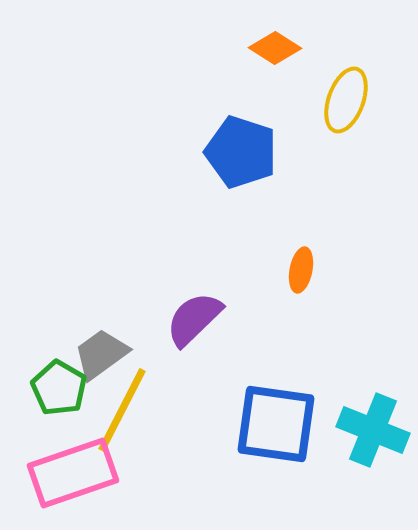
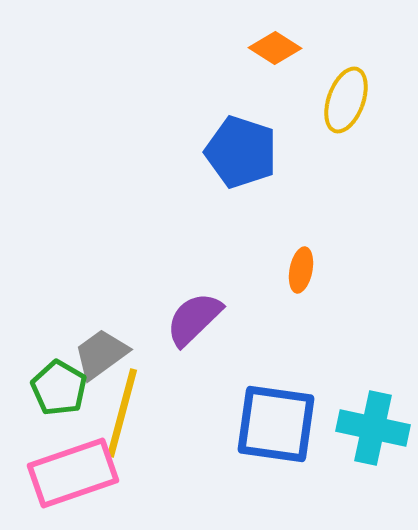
yellow line: moved 3 px down; rotated 12 degrees counterclockwise
cyan cross: moved 2 px up; rotated 10 degrees counterclockwise
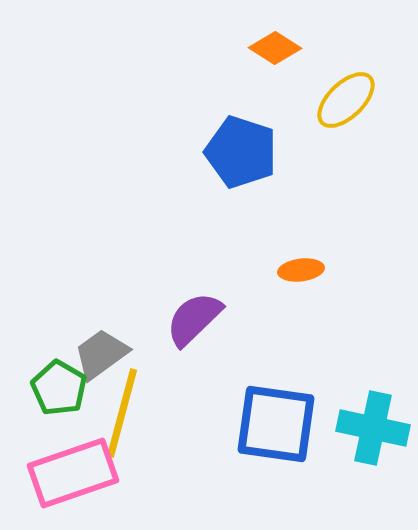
yellow ellipse: rotated 26 degrees clockwise
orange ellipse: rotated 72 degrees clockwise
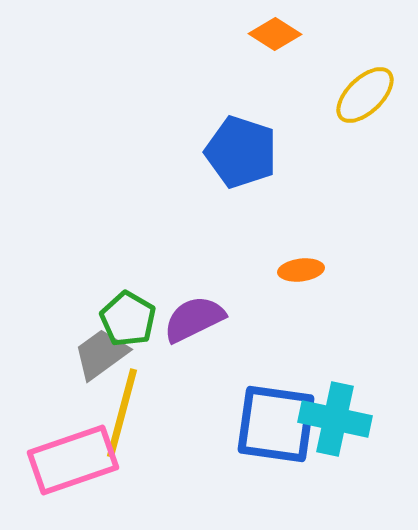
orange diamond: moved 14 px up
yellow ellipse: moved 19 px right, 5 px up
purple semicircle: rotated 18 degrees clockwise
green pentagon: moved 69 px right, 69 px up
cyan cross: moved 38 px left, 9 px up
pink rectangle: moved 13 px up
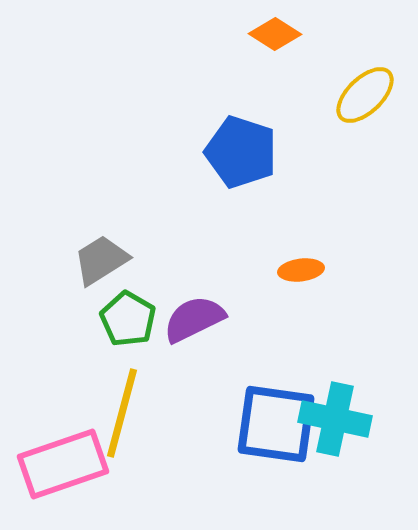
gray trapezoid: moved 94 px up; rotated 4 degrees clockwise
pink rectangle: moved 10 px left, 4 px down
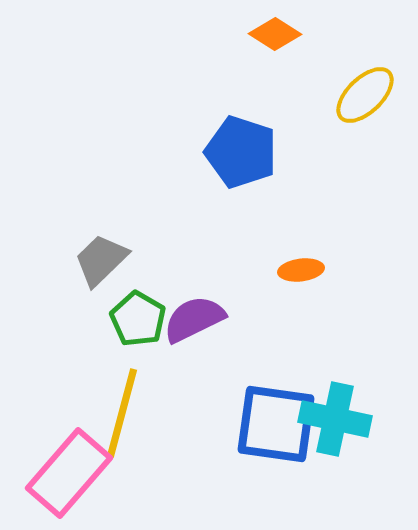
gray trapezoid: rotated 12 degrees counterclockwise
green pentagon: moved 10 px right
pink rectangle: moved 6 px right, 9 px down; rotated 30 degrees counterclockwise
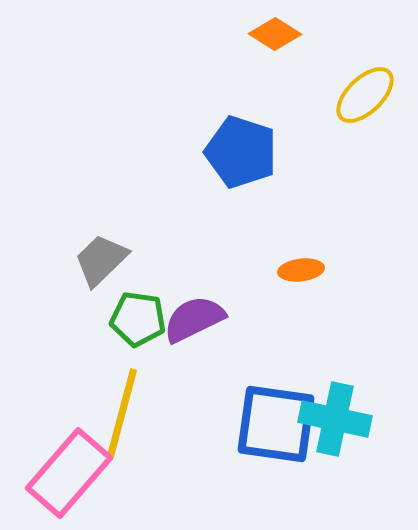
green pentagon: rotated 22 degrees counterclockwise
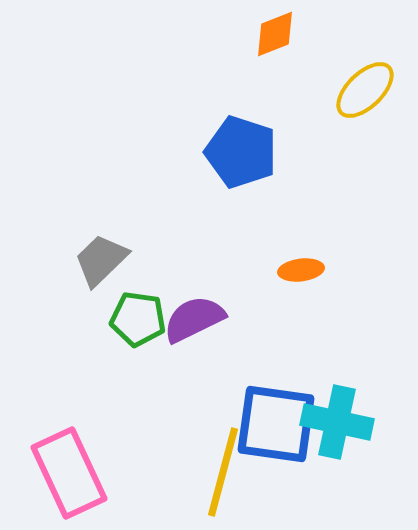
orange diamond: rotated 54 degrees counterclockwise
yellow ellipse: moved 5 px up
yellow line: moved 101 px right, 59 px down
cyan cross: moved 2 px right, 3 px down
pink rectangle: rotated 66 degrees counterclockwise
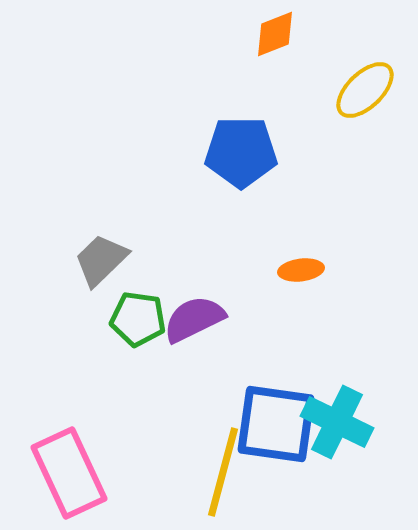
blue pentagon: rotated 18 degrees counterclockwise
cyan cross: rotated 14 degrees clockwise
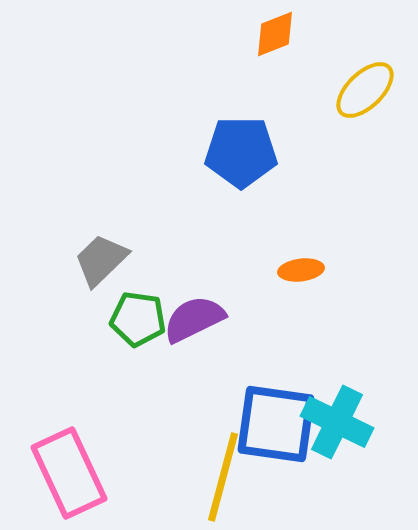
yellow line: moved 5 px down
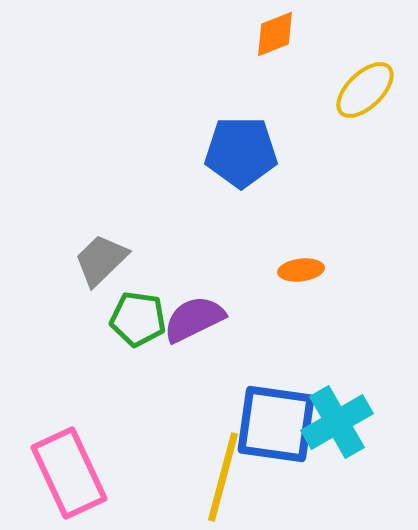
cyan cross: rotated 34 degrees clockwise
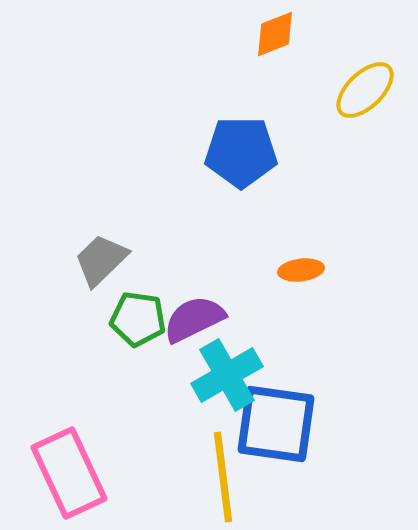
cyan cross: moved 110 px left, 47 px up
yellow line: rotated 22 degrees counterclockwise
